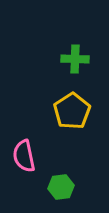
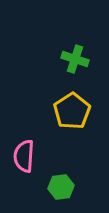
green cross: rotated 16 degrees clockwise
pink semicircle: rotated 16 degrees clockwise
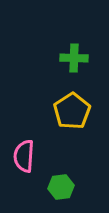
green cross: moved 1 px left, 1 px up; rotated 16 degrees counterclockwise
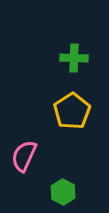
pink semicircle: rotated 20 degrees clockwise
green hexagon: moved 2 px right, 5 px down; rotated 25 degrees counterclockwise
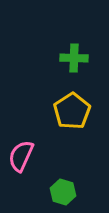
pink semicircle: moved 3 px left
green hexagon: rotated 10 degrees counterclockwise
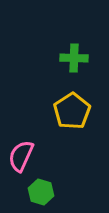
green hexagon: moved 22 px left
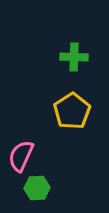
green cross: moved 1 px up
green hexagon: moved 4 px left, 4 px up; rotated 20 degrees counterclockwise
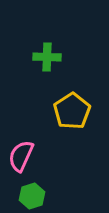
green cross: moved 27 px left
green hexagon: moved 5 px left, 8 px down; rotated 15 degrees counterclockwise
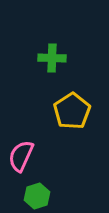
green cross: moved 5 px right, 1 px down
green hexagon: moved 5 px right
